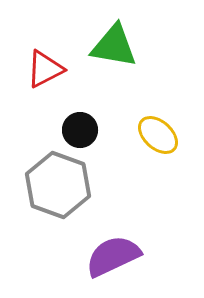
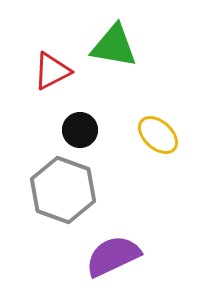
red triangle: moved 7 px right, 2 px down
gray hexagon: moved 5 px right, 5 px down
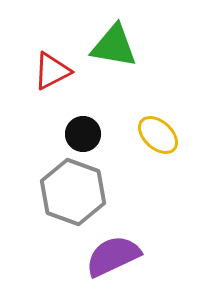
black circle: moved 3 px right, 4 px down
gray hexagon: moved 10 px right, 2 px down
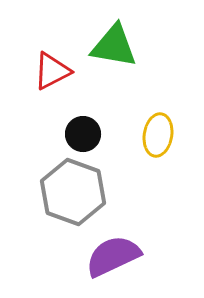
yellow ellipse: rotated 57 degrees clockwise
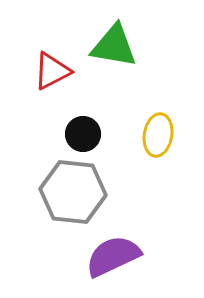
gray hexagon: rotated 14 degrees counterclockwise
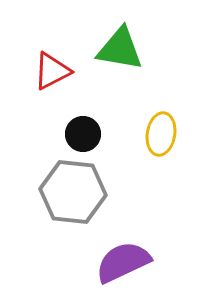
green triangle: moved 6 px right, 3 px down
yellow ellipse: moved 3 px right, 1 px up
purple semicircle: moved 10 px right, 6 px down
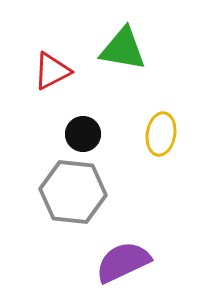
green triangle: moved 3 px right
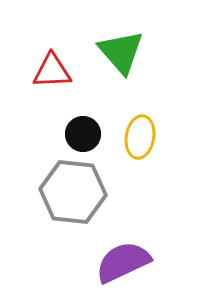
green triangle: moved 2 px left, 3 px down; rotated 39 degrees clockwise
red triangle: rotated 24 degrees clockwise
yellow ellipse: moved 21 px left, 3 px down
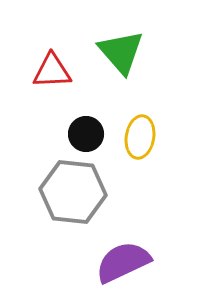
black circle: moved 3 px right
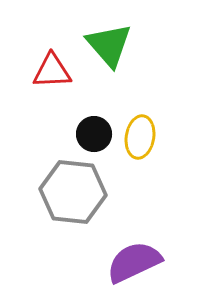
green triangle: moved 12 px left, 7 px up
black circle: moved 8 px right
purple semicircle: moved 11 px right
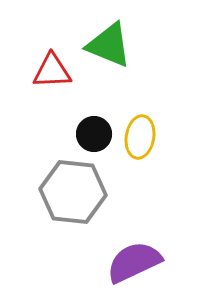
green triangle: rotated 27 degrees counterclockwise
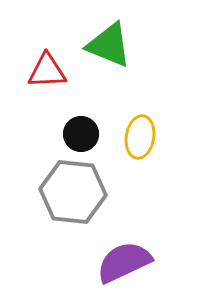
red triangle: moved 5 px left
black circle: moved 13 px left
purple semicircle: moved 10 px left
